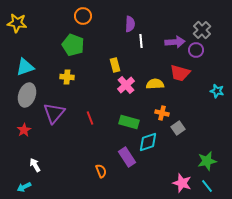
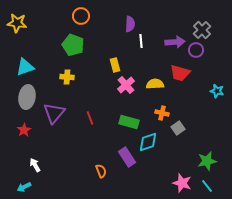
orange circle: moved 2 px left
gray ellipse: moved 2 px down; rotated 10 degrees counterclockwise
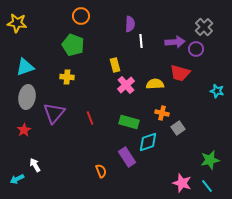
gray cross: moved 2 px right, 3 px up
purple circle: moved 1 px up
green star: moved 3 px right, 1 px up
cyan arrow: moved 7 px left, 8 px up
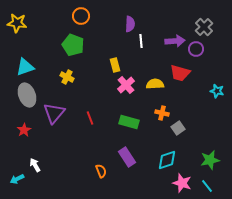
purple arrow: moved 1 px up
yellow cross: rotated 24 degrees clockwise
gray ellipse: moved 2 px up; rotated 30 degrees counterclockwise
cyan diamond: moved 19 px right, 18 px down
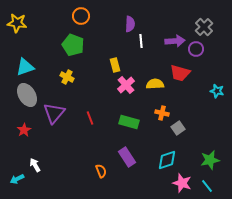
gray ellipse: rotated 10 degrees counterclockwise
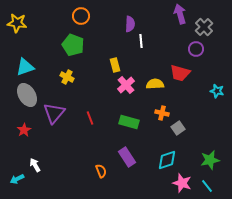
purple arrow: moved 5 px right, 27 px up; rotated 102 degrees counterclockwise
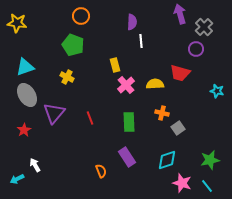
purple semicircle: moved 2 px right, 2 px up
green rectangle: rotated 72 degrees clockwise
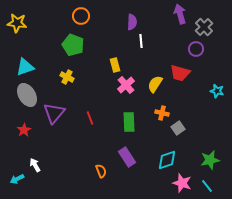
yellow semicircle: rotated 54 degrees counterclockwise
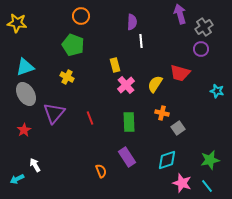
gray cross: rotated 12 degrees clockwise
purple circle: moved 5 px right
gray ellipse: moved 1 px left, 1 px up
